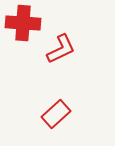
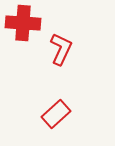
red L-shape: rotated 40 degrees counterclockwise
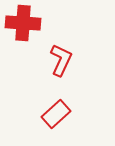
red L-shape: moved 11 px down
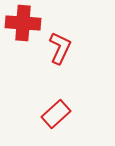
red L-shape: moved 1 px left, 12 px up
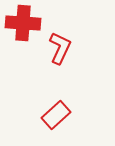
red rectangle: moved 1 px down
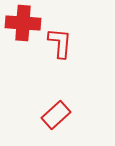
red L-shape: moved 5 px up; rotated 20 degrees counterclockwise
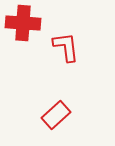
red L-shape: moved 6 px right, 4 px down; rotated 12 degrees counterclockwise
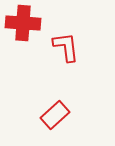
red rectangle: moved 1 px left
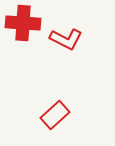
red L-shape: moved 8 px up; rotated 124 degrees clockwise
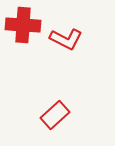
red cross: moved 2 px down
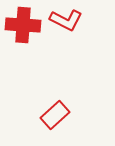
red L-shape: moved 19 px up
